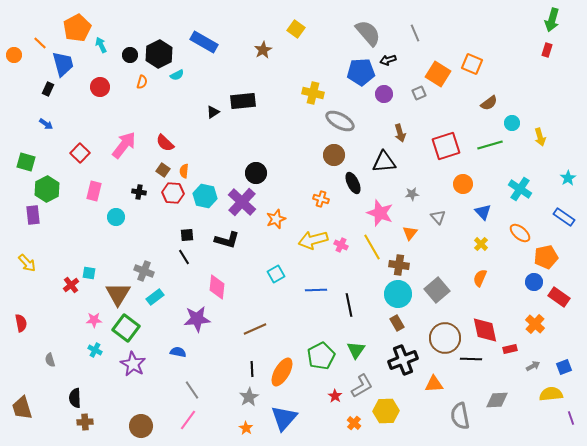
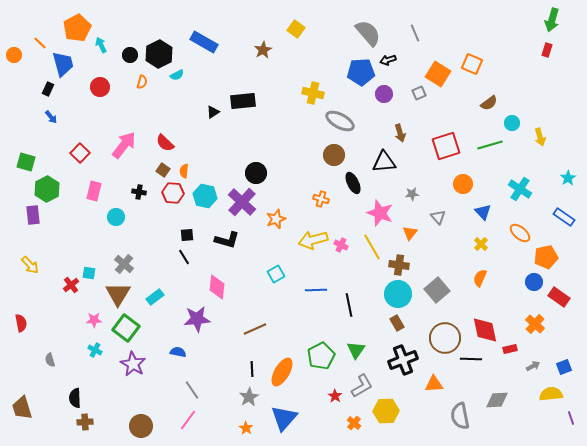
blue arrow at (46, 124): moved 5 px right, 7 px up; rotated 16 degrees clockwise
yellow arrow at (27, 263): moved 3 px right, 2 px down
gray cross at (144, 271): moved 20 px left, 7 px up; rotated 18 degrees clockwise
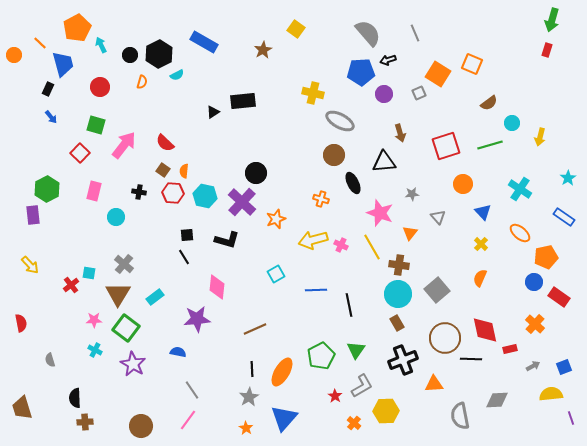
yellow arrow at (540, 137): rotated 30 degrees clockwise
green square at (26, 162): moved 70 px right, 37 px up
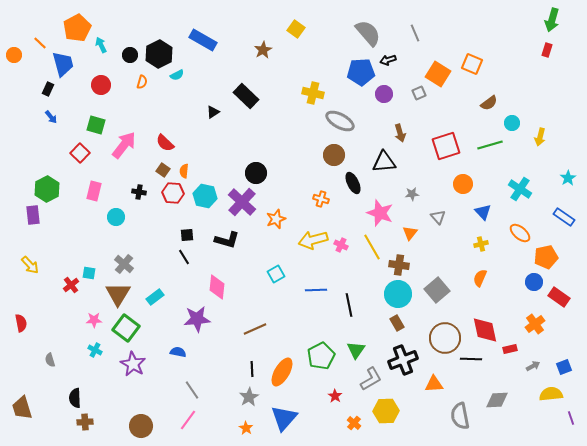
blue rectangle at (204, 42): moved 1 px left, 2 px up
red circle at (100, 87): moved 1 px right, 2 px up
black rectangle at (243, 101): moved 3 px right, 5 px up; rotated 50 degrees clockwise
yellow cross at (481, 244): rotated 32 degrees clockwise
orange cross at (535, 324): rotated 12 degrees clockwise
gray L-shape at (362, 386): moved 9 px right, 7 px up
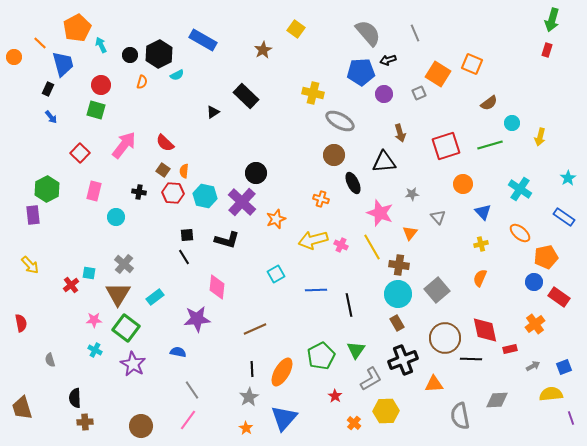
orange circle at (14, 55): moved 2 px down
green square at (96, 125): moved 15 px up
